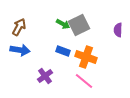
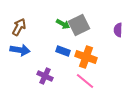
purple cross: rotated 28 degrees counterclockwise
pink line: moved 1 px right
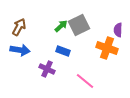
green arrow: moved 2 px left, 2 px down; rotated 72 degrees counterclockwise
orange cross: moved 21 px right, 9 px up
purple cross: moved 2 px right, 7 px up
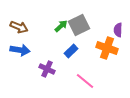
brown arrow: rotated 84 degrees clockwise
blue rectangle: moved 8 px right; rotated 64 degrees counterclockwise
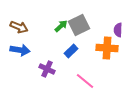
orange cross: rotated 15 degrees counterclockwise
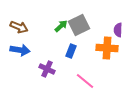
blue rectangle: rotated 24 degrees counterclockwise
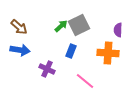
brown arrow: rotated 18 degrees clockwise
orange cross: moved 1 px right, 5 px down
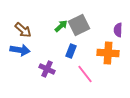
brown arrow: moved 4 px right, 3 px down
pink line: moved 7 px up; rotated 12 degrees clockwise
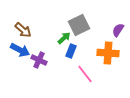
green arrow: moved 3 px right, 12 px down
purple semicircle: rotated 32 degrees clockwise
blue arrow: rotated 18 degrees clockwise
purple cross: moved 8 px left, 9 px up
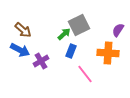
green arrow: moved 4 px up
purple cross: moved 2 px right, 1 px down; rotated 35 degrees clockwise
